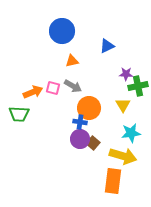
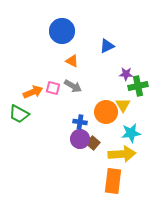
orange triangle: rotated 40 degrees clockwise
orange circle: moved 17 px right, 4 px down
green trapezoid: rotated 25 degrees clockwise
yellow arrow: moved 1 px left, 2 px up; rotated 20 degrees counterclockwise
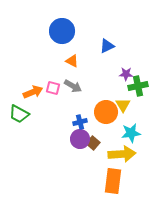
blue cross: rotated 24 degrees counterclockwise
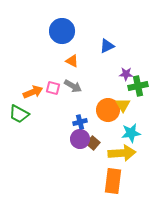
orange circle: moved 2 px right, 2 px up
yellow arrow: moved 1 px up
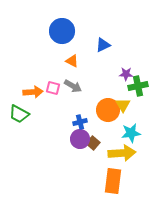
blue triangle: moved 4 px left, 1 px up
orange arrow: rotated 18 degrees clockwise
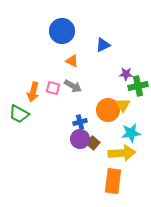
orange arrow: rotated 108 degrees clockwise
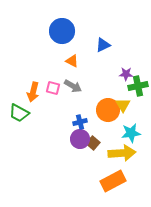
green trapezoid: moved 1 px up
orange rectangle: rotated 55 degrees clockwise
